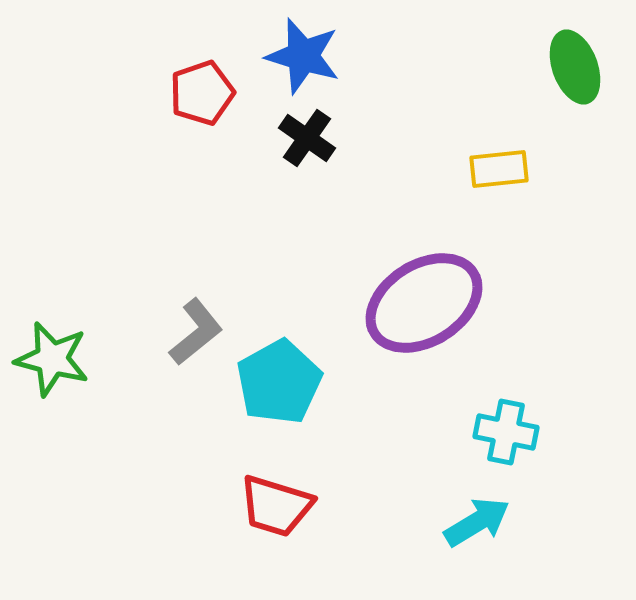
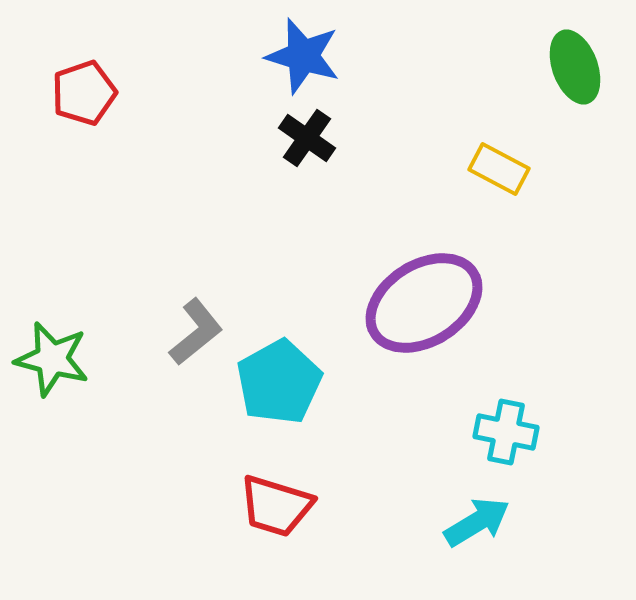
red pentagon: moved 118 px left
yellow rectangle: rotated 34 degrees clockwise
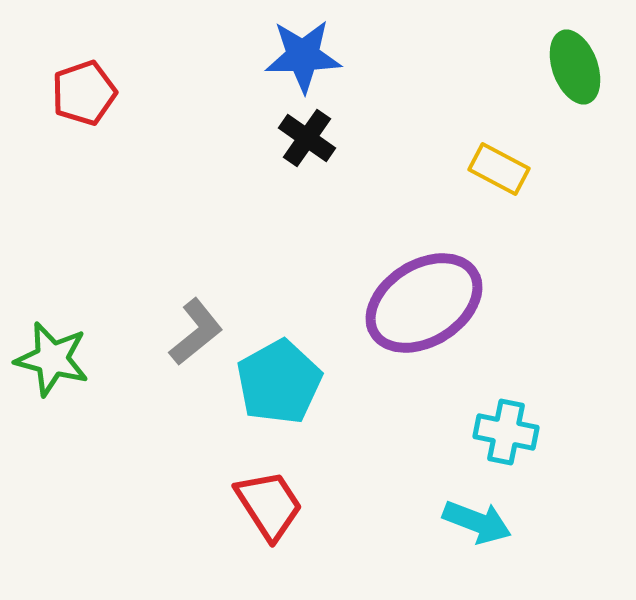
blue star: rotated 18 degrees counterclockwise
red trapezoid: moved 7 px left, 1 px up; rotated 140 degrees counterclockwise
cyan arrow: rotated 52 degrees clockwise
